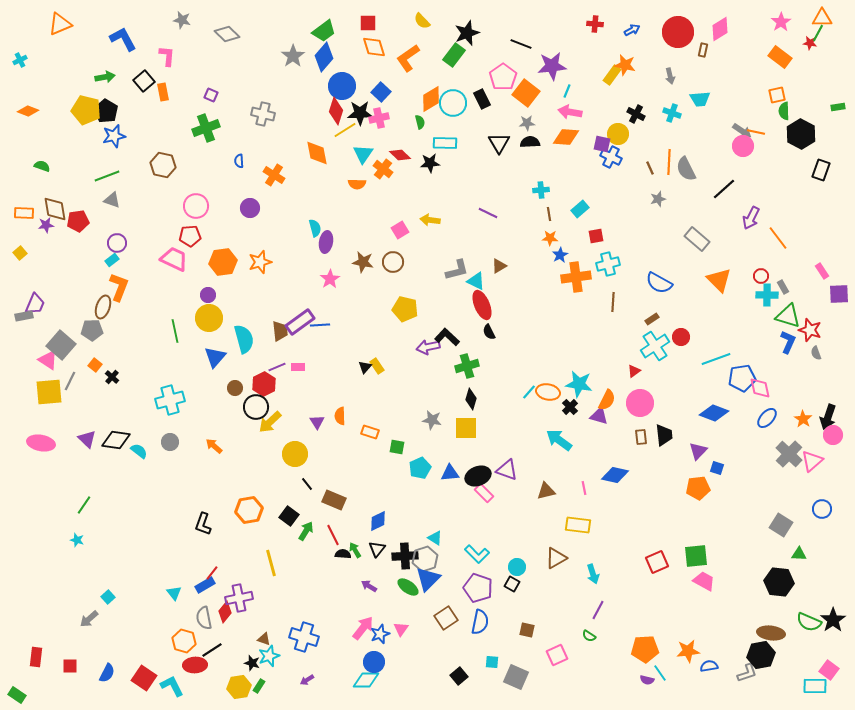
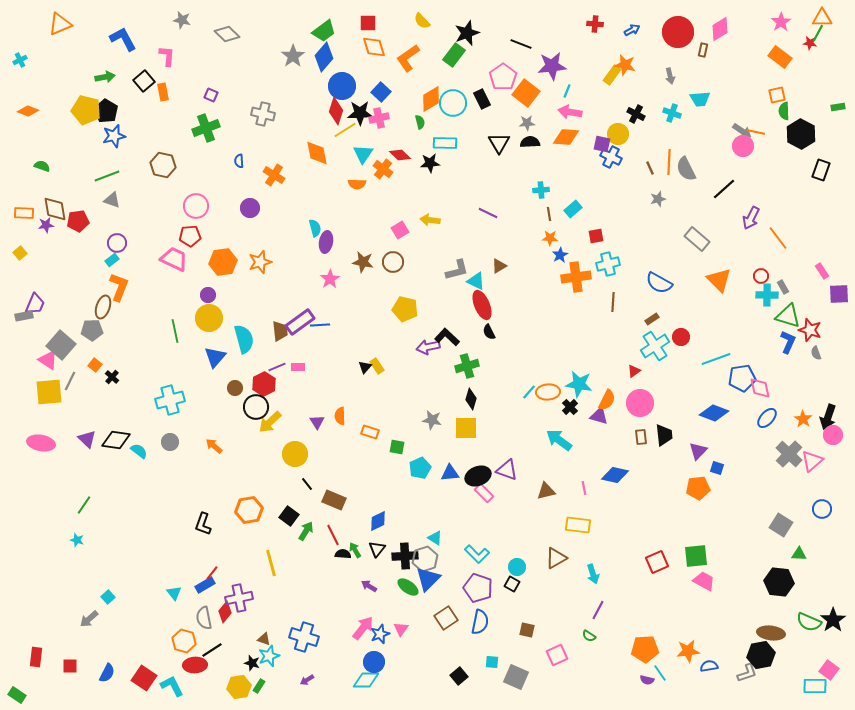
cyan rectangle at (580, 209): moved 7 px left
orange ellipse at (548, 392): rotated 15 degrees counterclockwise
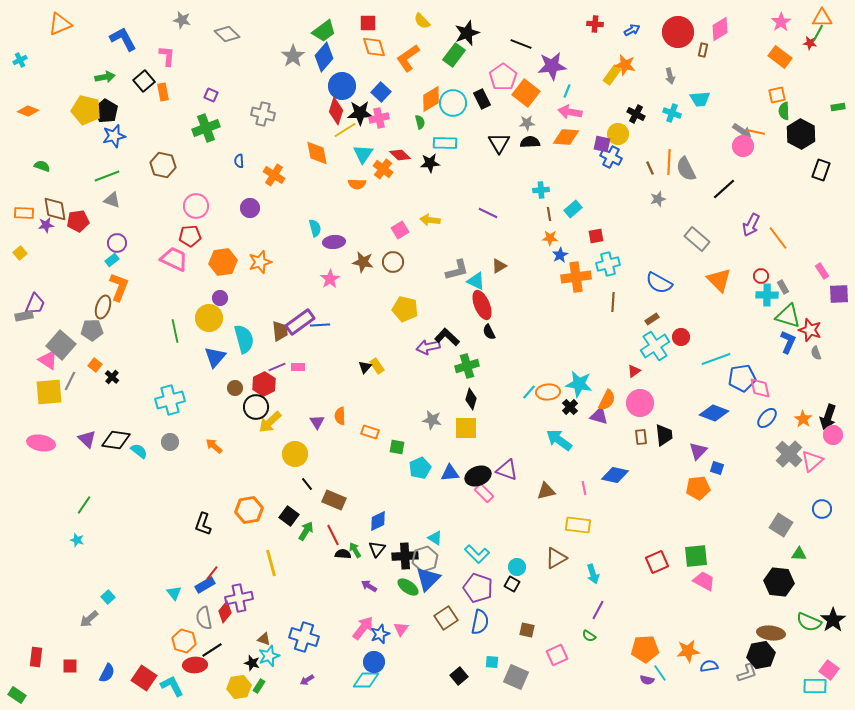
purple arrow at (751, 218): moved 7 px down
purple ellipse at (326, 242): moved 8 px right; rotated 75 degrees clockwise
purple circle at (208, 295): moved 12 px right, 3 px down
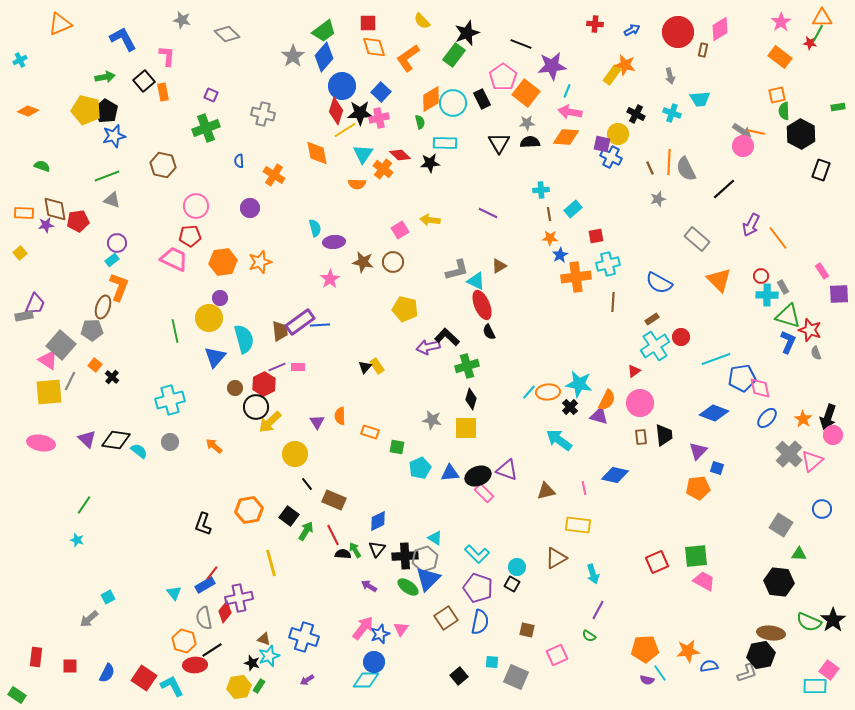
cyan square at (108, 597): rotated 16 degrees clockwise
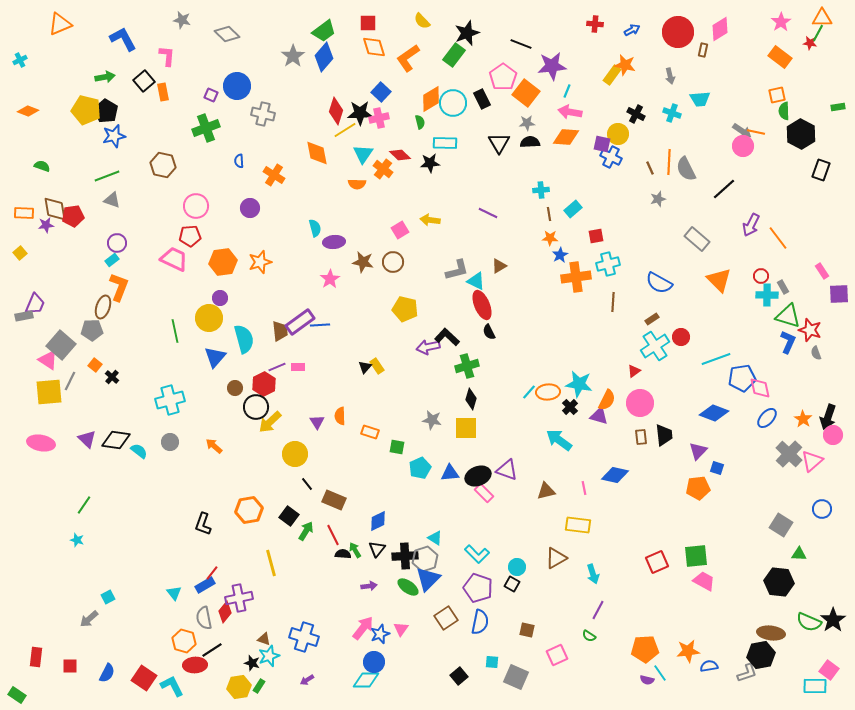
blue circle at (342, 86): moved 105 px left
red pentagon at (78, 221): moved 5 px left, 5 px up
purple arrow at (369, 586): rotated 140 degrees clockwise
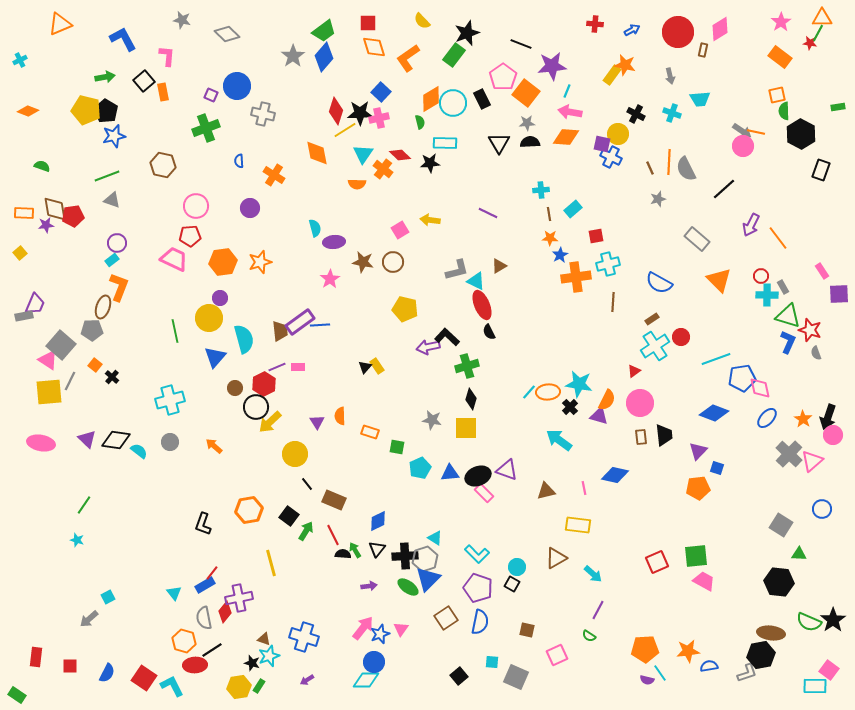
cyan arrow at (593, 574): rotated 30 degrees counterclockwise
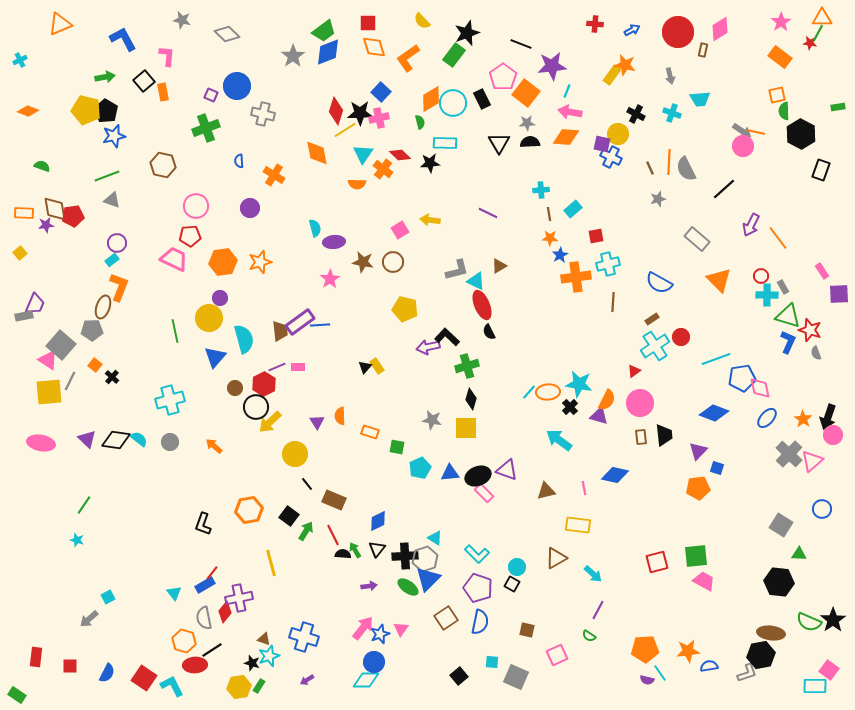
blue diamond at (324, 57): moved 4 px right, 5 px up; rotated 28 degrees clockwise
cyan semicircle at (139, 451): moved 12 px up
red square at (657, 562): rotated 10 degrees clockwise
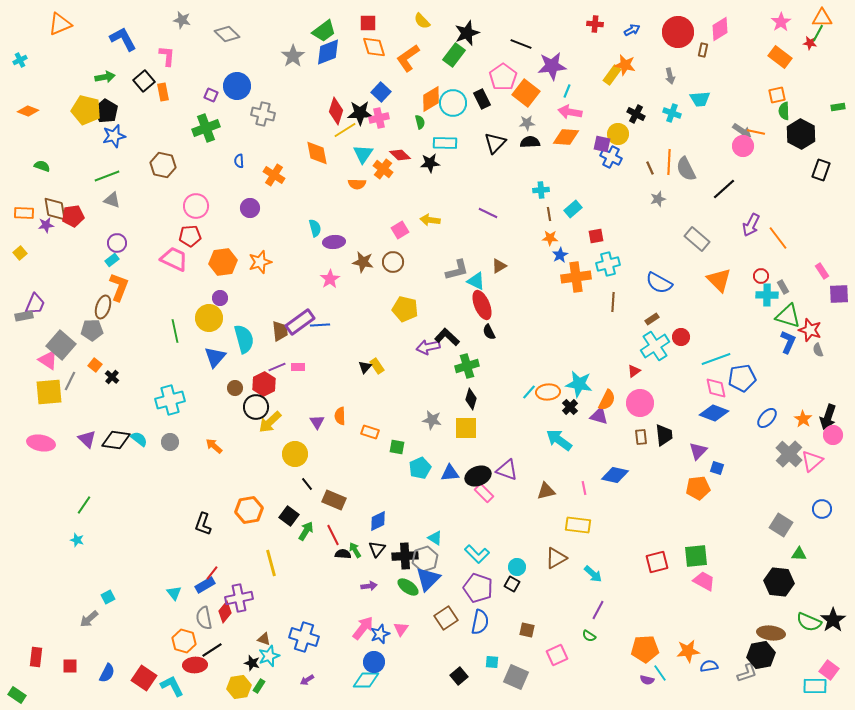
black triangle at (499, 143): moved 4 px left; rotated 15 degrees clockwise
gray semicircle at (816, 353): moved 2 px right, 3 px up
pink diamond at (760, 388): moved 44 px left
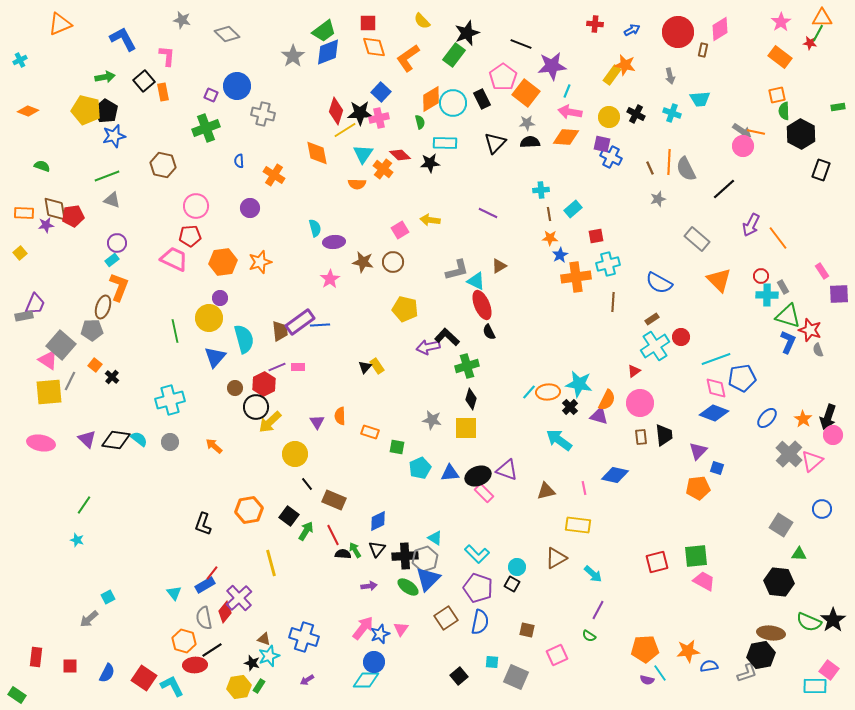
yellow circle at (618, 134): moved 9 px left, 17 px up
purple cross at (239, 598): rotated 32 degrees counterclockwise
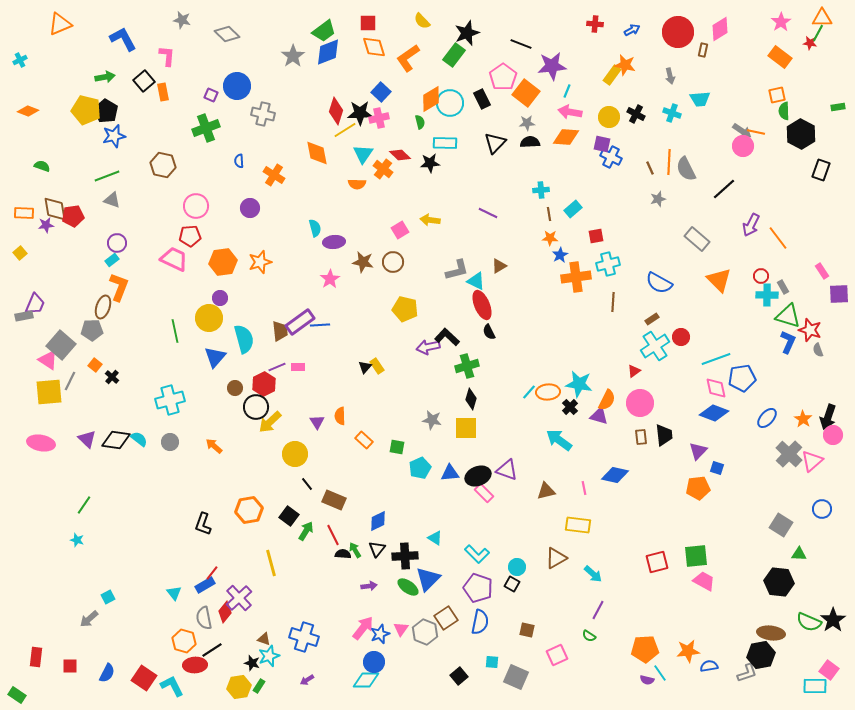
cyan circle at (453, 103): moved 3 px left
orange rectangle at (370, 432): moved 6 px left, 8 px down; rotated 24 degrees clockwise
gray hexagon at (425, 559): moved 73 px down; rotated 20 degrees counterclockwise
